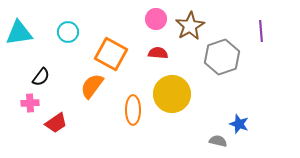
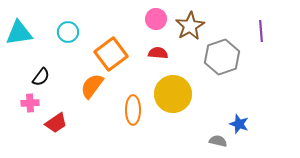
orange square: rotated 24 degrees clockwise
yellow circle: moved 1 px right
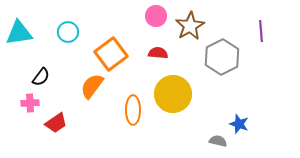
pink circle: moved 3 px up
gray hexagon: rotated 8 degrees counterclockwise
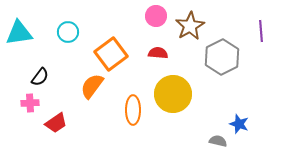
black semicircle: moved 1 px left
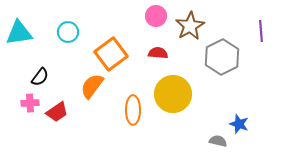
red trapezoid: moved 1 px right, 11 px up
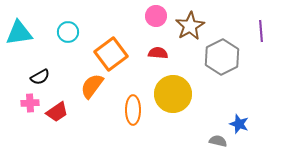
black semicircle: rotated 24 degrees clockwise
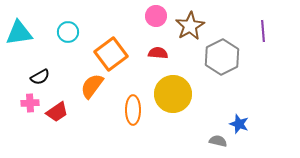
purple line: moved 2 px right
